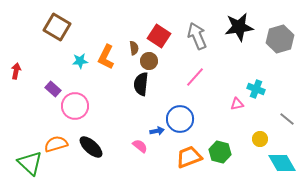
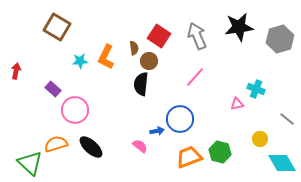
pink circle: moved 4 px down
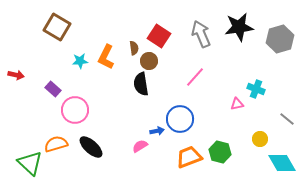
gray arrow: moved 4 px right, 2 px up
red arrow: moved 4 px down; rotated 91 degrees clockwise
black semicircle: rotated 15 degrees counterclockwise
pink semicircle: rotated 70 degrees counterclockwise
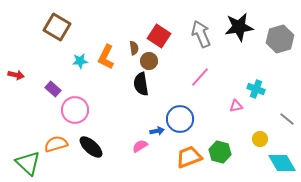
pink line: moved 5 px right
pink triangle: moved 1 px left, 2 px down
green triangle: moved 2 px left
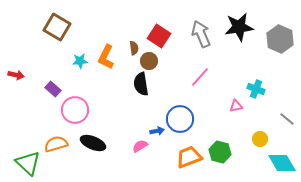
gray hexagon: rotated 20 degrees counterclockwise
black ellipse: moved 2 px right, 4 px up; rotated 20 degrees counterclockwise
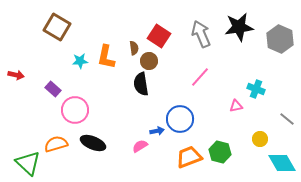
orange L-shape: rotated 15 degrees counterclockwise
